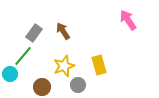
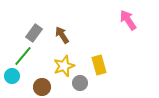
brown arrow: moved 1 px left, 4 px down
cyan circle: moved 2 px right, 2 px down
gray circle: moved 2 px right, 2 px up
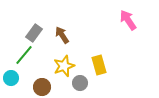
green line: moved 1 px right, 1 px up
cyan circle: moved 1 px left, 2 px down
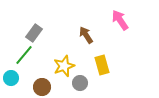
pink arrow: moved 8 px left
brown arrow: moved 24 px right
yellow rectangle: moved 3 px right
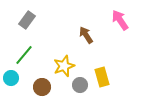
gray rectangle: moved 7 px left, 13 px up
yellow rectangle: moved 12 px down
gray circle: moved 2 px down
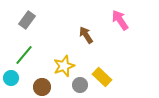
yellow rectangle: rotated 30 degrees counterclockwise
